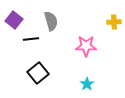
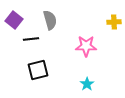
gray semicircle: moved 1 px left, 1 px up
black square: moved 3 px up; rotated 25 degrees clockwise
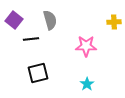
black square: moved 3 px down
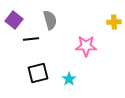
cyan star: moved 18 px left, 5 px up
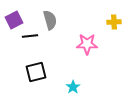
purple square: rotated 24 degrees clockwise
black line: moved 1 px left, 3 px up
pink star: moved 1 px right, 2 px up
black square: moved 2 px left, 1 px up
cyan star: moved 4 px right, 8 px down
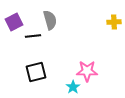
purple square: moved 2 px down
black line: moved 3 px right
pink star: moved 27 px down
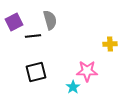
yellow cross: moved 4 px left, 22 px down
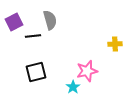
yellow cross: moved 5 px right
pink star: rotated 15 degrees counterclockwise
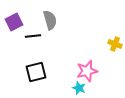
yellow cross: rotated 24 degrees clockwise
cyan star: moved 6 px right, 1 px down; rotated 16 degrees counterclockwise
